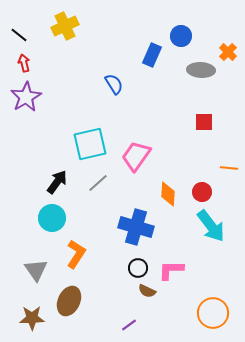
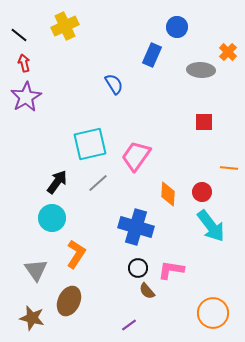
blue circle: moved 4 px left, 9 px up
pink L-shape: rotated 8 degrees clockwise
brown semicircle: rotated 24 degrees clockwise
brown star: rotated 15 degrees clockwise
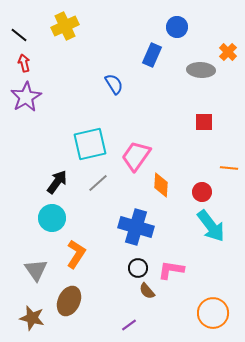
orange diamond: moved 7 px left, 9 px up
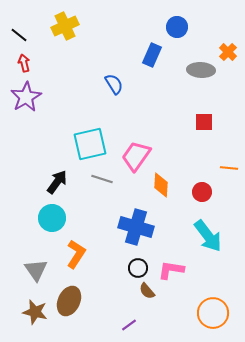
gray line: moved 4 px right, 4 px up; rotated 60 degrees clockwise
cyan arrow: moved 3 px left, 10 px down
brown star: moved 3 px right, 6 px up
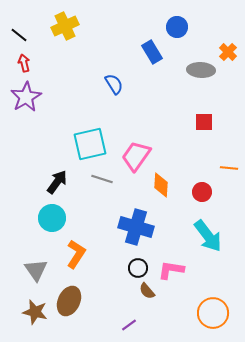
blue rectangle: moved 3 px up; rotated 55 degrees counterclockwise
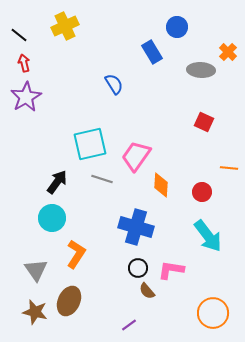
red square: rotated 24 degrees clockwise
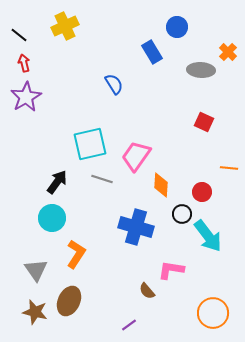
black circle: moved 44 px right, 54 px up
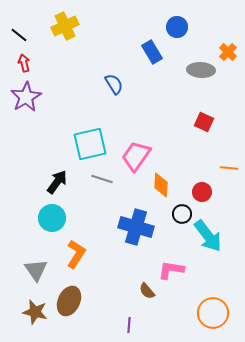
purple line: rotated 49 degrees counterclockwise
